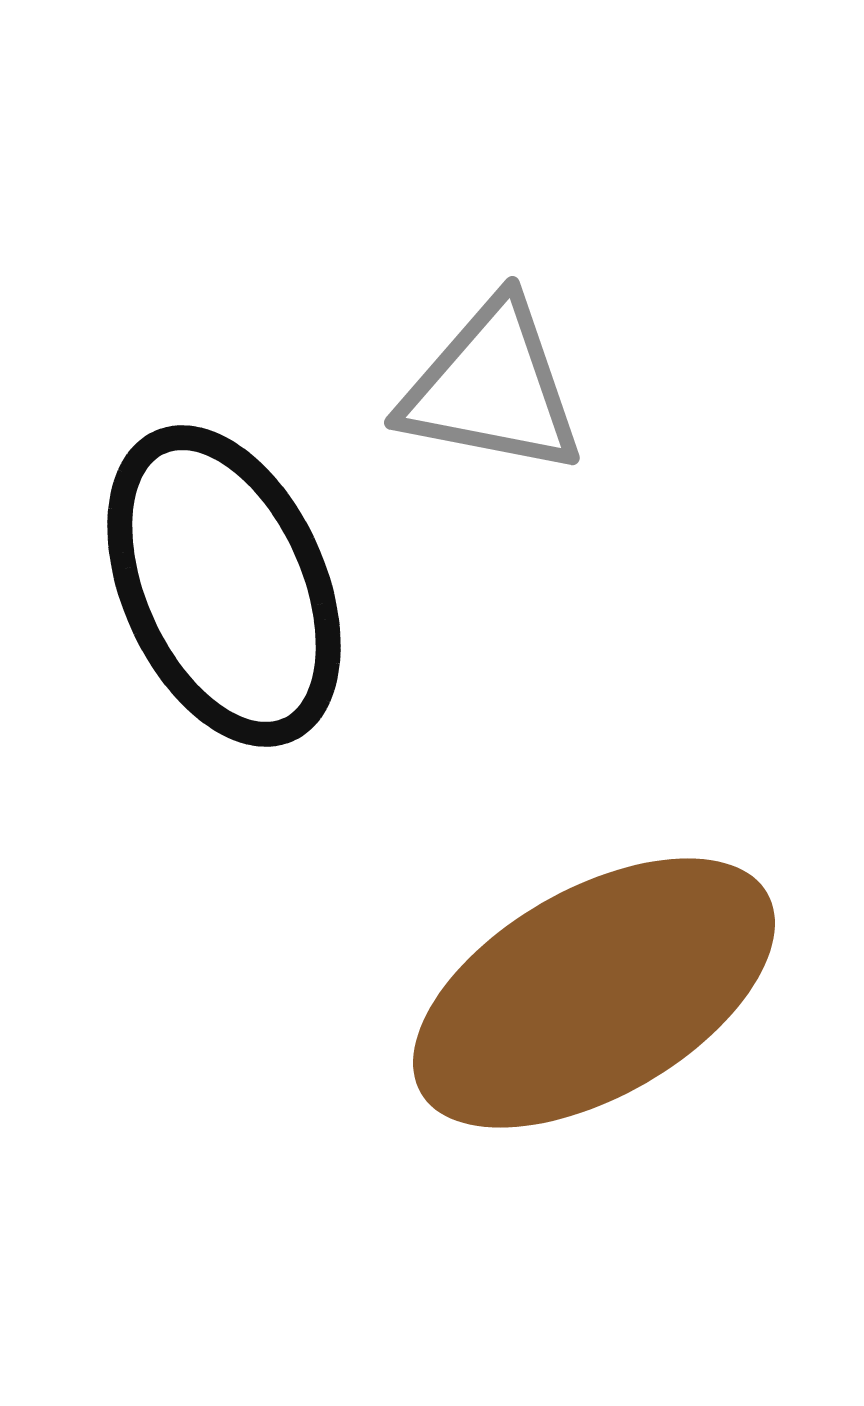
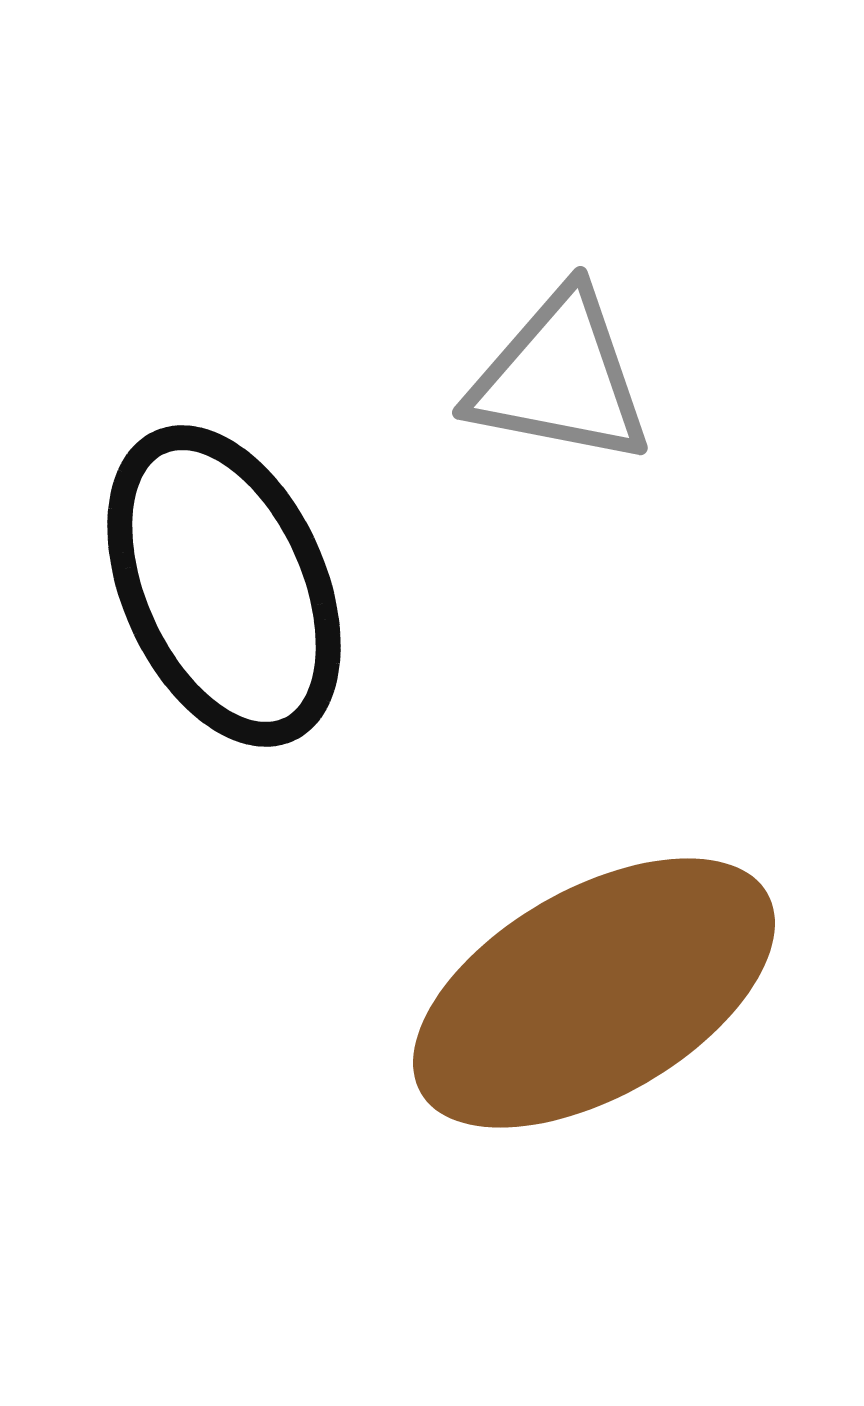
gray triangle: moved 68 px right, 10 px up
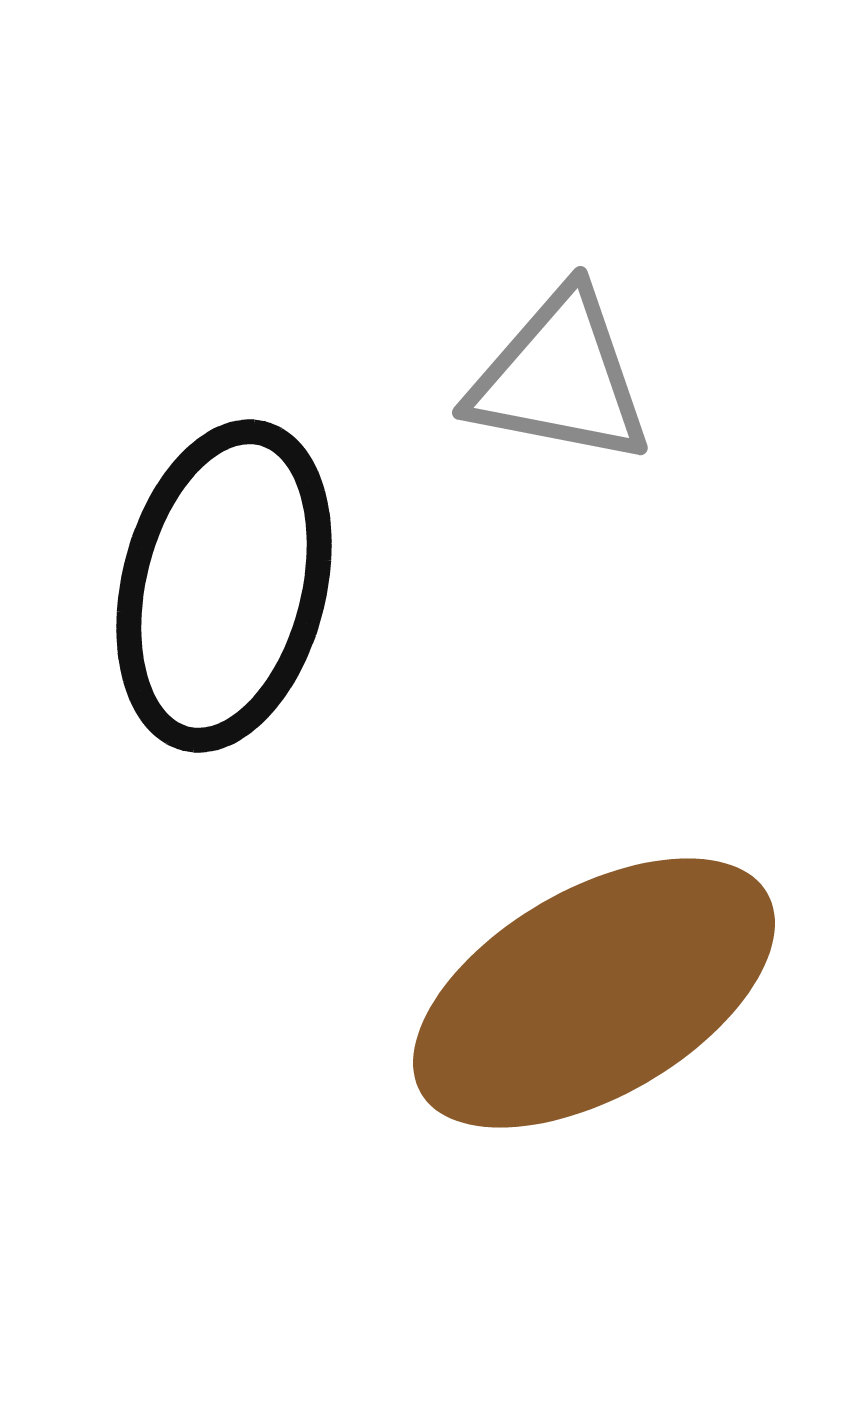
black ellipse: rotated 38 degrees clockwise
